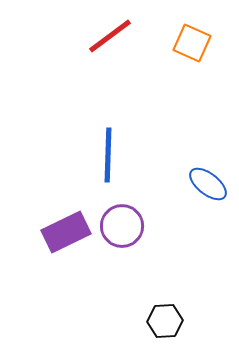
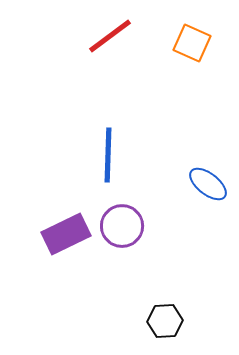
purple rectangle: moved 2 px down
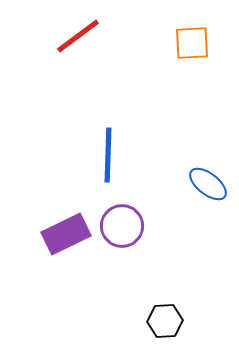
red line: moved 32 px left
orange square: rotated 27 degrees counterclockwise
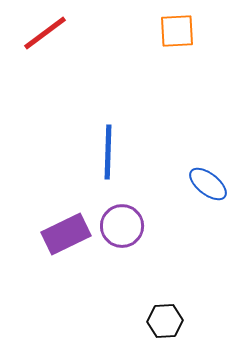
red line: moved 33 px left, 3 px up
orange square: moved 15 px left, 12 px up
blue line: moved 3 px up
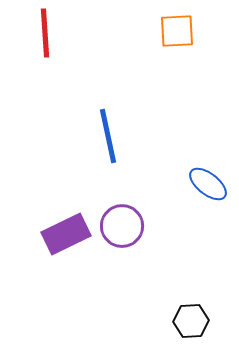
red line: rotated 57 degrees counterclockwise
blue line: moved 16 px up; rotated 14 degrees counterclockwise
black hexagon: moved 26 px right
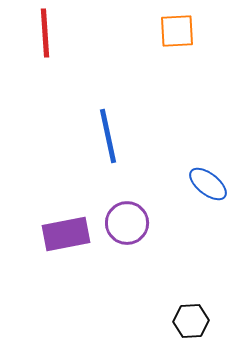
purple circle: moved 5 px right, 3 px up
purple rectangle: rotated 15 degrees clockwise
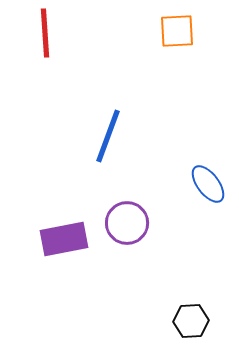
blue line: rotated 32 degrees clockwise
blue ellipse: rotated 15 degrees clockwise
purple rectangle: moved 2 px left, 5 px down
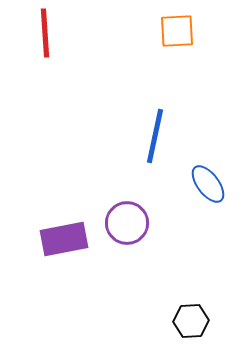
blue line: moved 47 px right; rotated 8 degrees counterclockwise
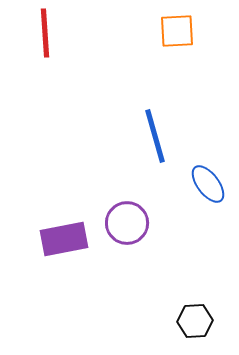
blue line: rotated 28 degrees counterclockwise
black hexagon: moved 4 px right
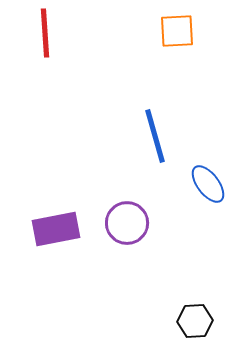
purple rectangle: moved 8 px left, 10 px up
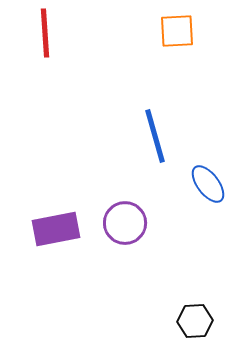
purple circle: moved 2 px left
